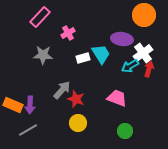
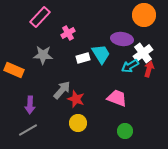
orange rectangle: moved 1 px right, 35 px up
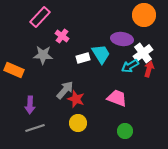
pink cross: moved 6 px left, 3 px down; rotated 24 degrees counterclockwise
gray arrow: moved 3 px right
gray line: moved 7 px right, 2 px up; rotated 12 degrees clockwise
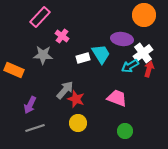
purple arrow: rotated 24 degrees clockwise
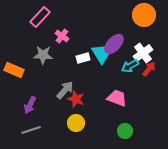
purple ellipse: moved 8 px left, 5 px down; rotated 55 degrees counterclockwise
red arrow: rotated 21 degrees clockwise
yellow circle: moved 2 px left
gray line: moved 4 px left, 2 px down
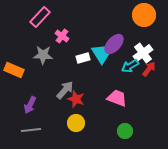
gray line: rotated 12 degrees clockwise
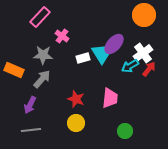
gray arrow: moved 23 px left, 11 px up
pink trapezoid: moved 7 px left; rotated 75 degrees clockwise
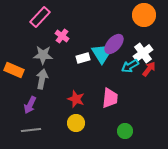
gray arrow: rotated 30 degrees counterclockwise
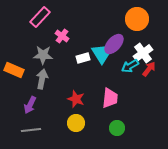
orange circle: moved 7 px left, 4 px down
green circle: moved 8 px left, 3 px up
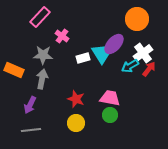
pink trapezoid: rotated 85 degrees counterclockwise
green circle: moved 7 px left, 13 px up
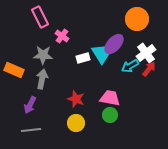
pink rectangle: rotated 70 degrees counterclockwise
white cross: moved 3 px right
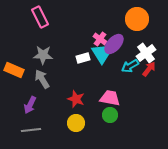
pink cross: moved 38 px right, 3 px down
gray arrow: rotated 42 degrees counterclockwise
